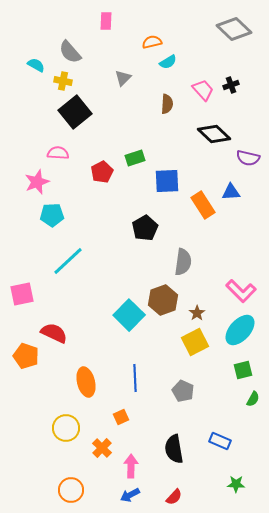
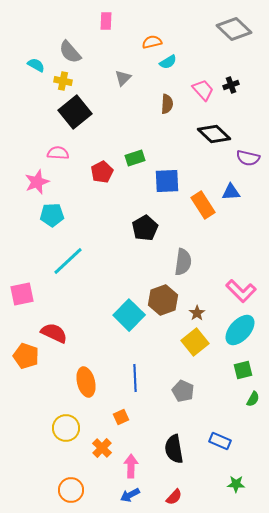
yellow square at (195, 342): rotated 12 degrees counterclockwise
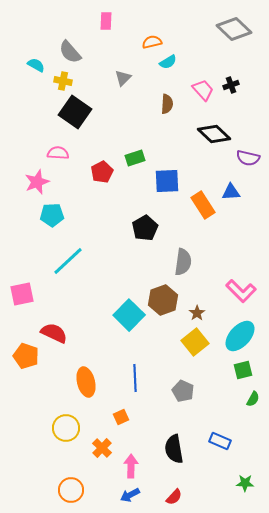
black square at (75, 112): rotated 16 degrees counterclockwise
cyan ellipse at (240, 330): moved 6 px down
green star at (236, 484): moved 9 px right, 1 px up
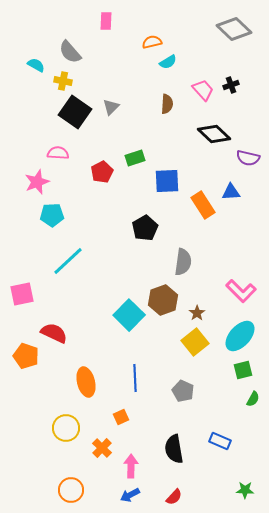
gray triangle at (123, 78): moved 12 px left, 29 px down
green star at (245, 483): moved 7 px down
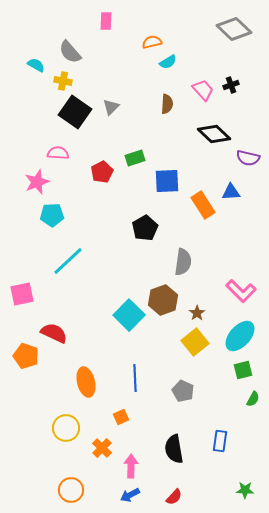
blue rectangle at (220, 441): rotated 75 degrees clockwise
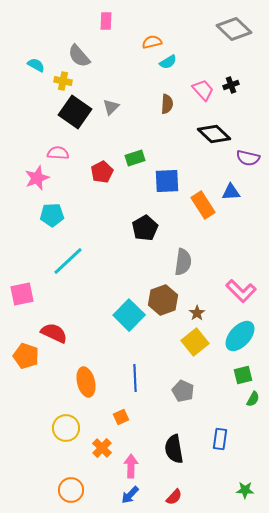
gray semicircle at (70, 52): moved 9 px right, 4 px down
pink star at (37, 182): moved 4 px up
green square at (243, 370): moved 5 px down
blue rectangle at (220, 441): moved 2 px up
blue arrow at (130, 495): rotated 18 degrees counterclockwise
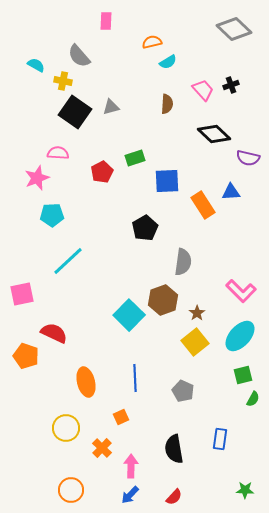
gray triangle at (111, 107): rotated 30 degrees clockwise
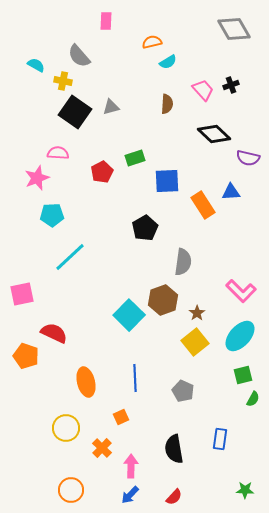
gray diamond at (234, 29): rotated 16 degrees clockwise
cyan line at (68, 261): moved 2 px right, 4 px up
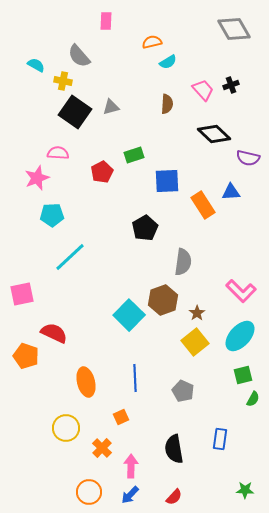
green rectangle at (135, 158): moved 1 px left, 3 px up
orange circle at (71, 490): moved 18 px right, 2 px down
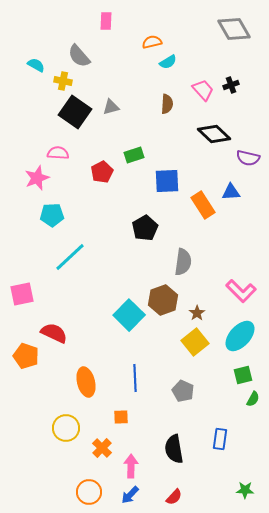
orange square at (121, 417): rotated 21 degrees clockwise
